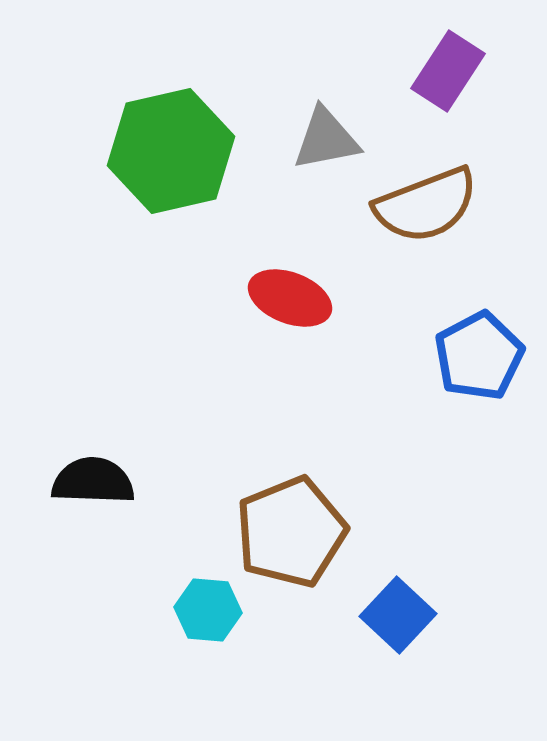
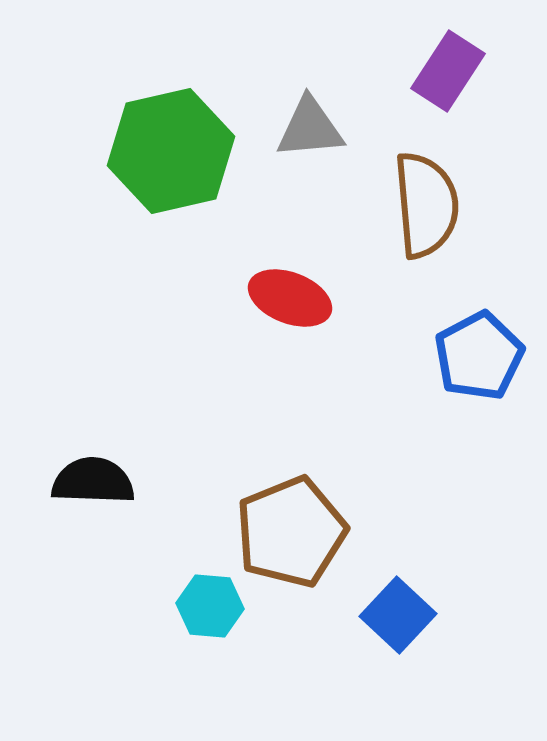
gray triangle: moved 16 px left, 11 px up; rotated 6 degrees clockwise
brown semicircle: rotated 74 degrees counterclockwise
cyan hexagon: moved 2 px right, 4 px up
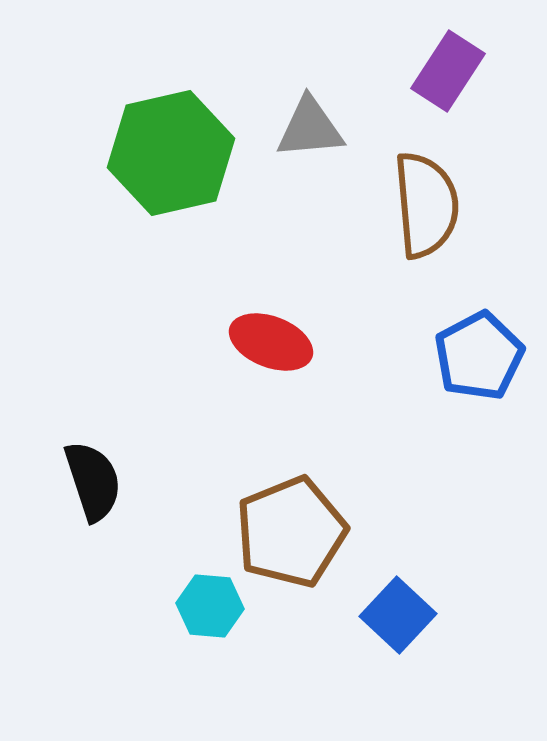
green hexagon: moved 2 px down
red ellipse: moved 19 px left, 44 px down
black semicircle: rotated 70 degrees clockwise
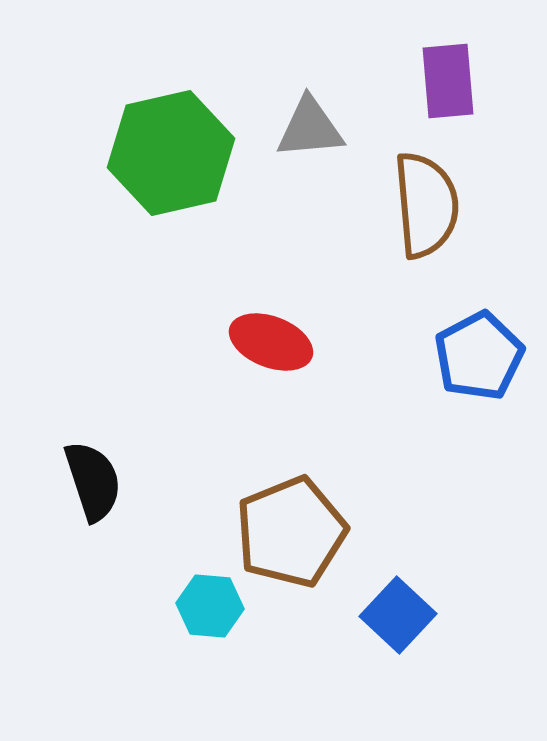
purple rectangle: moved 10 px down; rotated 38 degrees counterclockwise
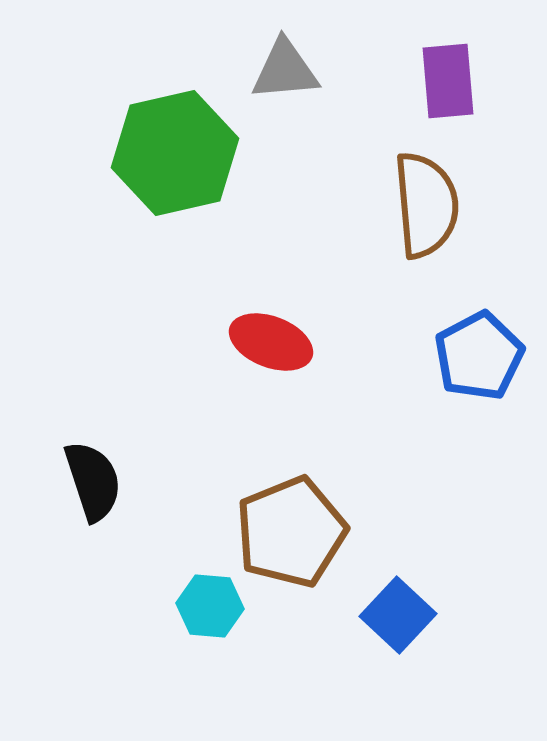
gray triangle: moved 25 px left, 58 px up
green hexagon: moved 4 px right
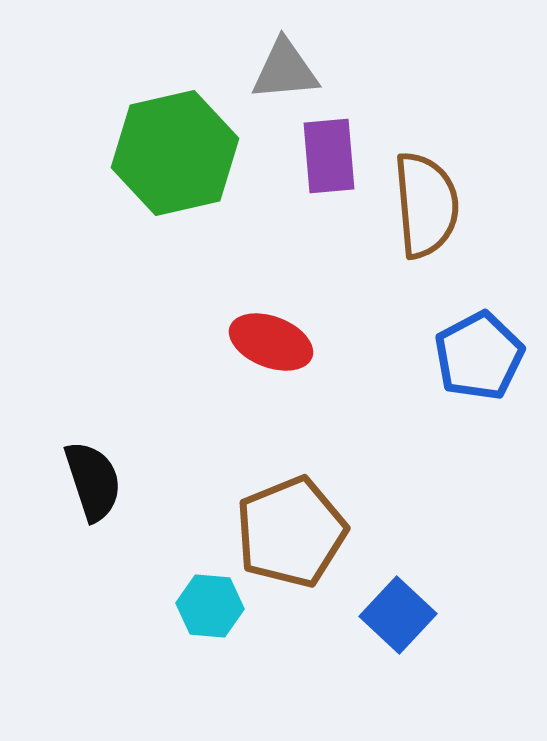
purple rectangle: moved 119 px left, 75 px down
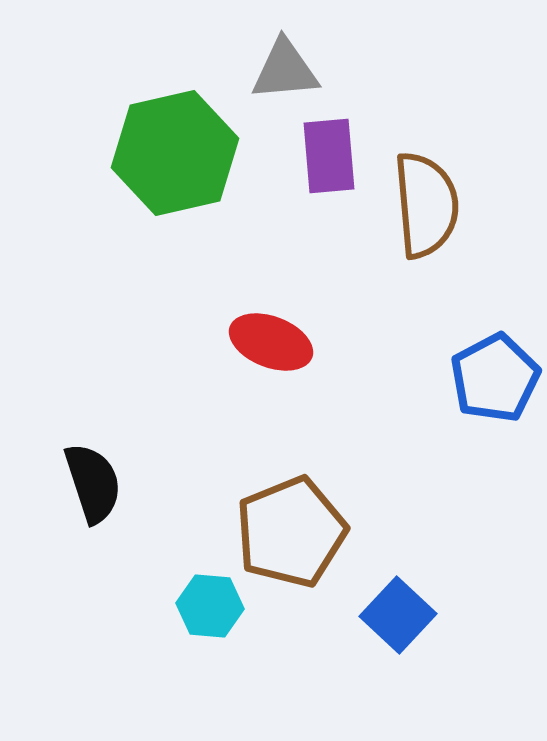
blue pentagon: moved 16 px right, 22 px down
black semicircle: moved 2 px down
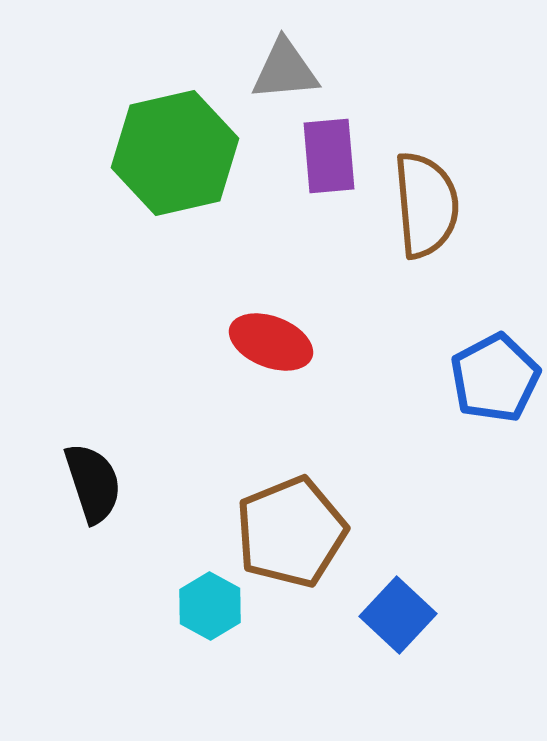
cyan hexagon: rotated 24 degrees clockwise
